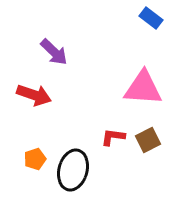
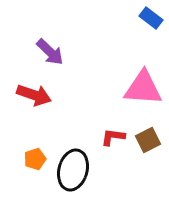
purple arrow: moved 4 px left
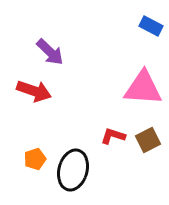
blue rectangle: moved 8 px down; rotated 10 degrees counterclockwise
red arrow: moved 4 px up
red L-shape: moved 1 px up; rotated 10 degrees clockwise
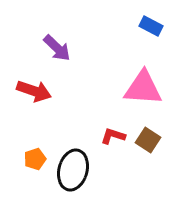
purple arrow: moved 7 px right, 4 px up
brown square: rotated 30 degrees counterclockwise
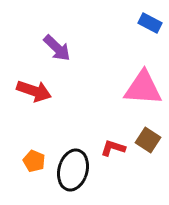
blue rectangle: moved 1 px left, 3 px up
red L-shape: moved 12 px down
orange pentagon: moved 1 px left, 2 px down; rotated 30 degrees counterclockwise
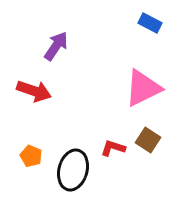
purple arrow: moved 1 px left, 2 px up; rotated 100 degrees counterclockwise
pink triangle: rotated 30 degrees counterclockwise
orange pentagon: moved 3 px left, 5 px up
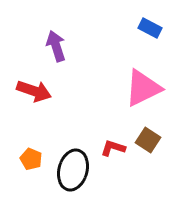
blue rectangle: moved 5 px down
purple arrow: rotated 52 degrees counterclockwise
orange pentagon: moved 3 px down
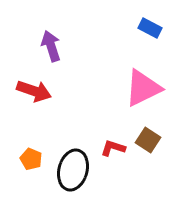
purple arrow: moved 5 px left
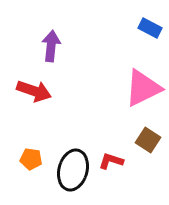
purple arrow: rotated 24 degrees clockwise
red L-shape: moved 2 px left, 13 px down
orange pentagon: rotated 15 degrees counterclockwise
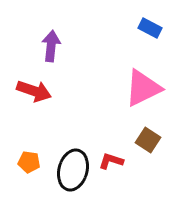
orange pentagon: moved 2 px left, 3 px down
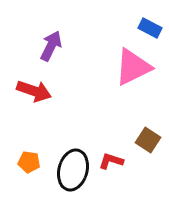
purple arrow: rotated 20 degrees clockwise
pink triangle: moved 10 px left, 21 px up
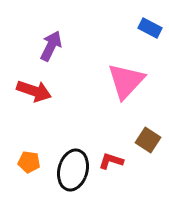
pink triangle: moved 7 px left, 14 px down; rotated 21 degrees counterclockwise
